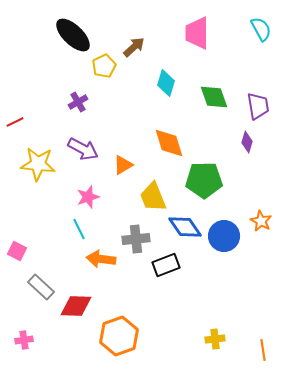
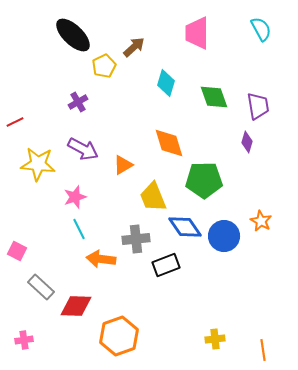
pink star: moved 13 px left
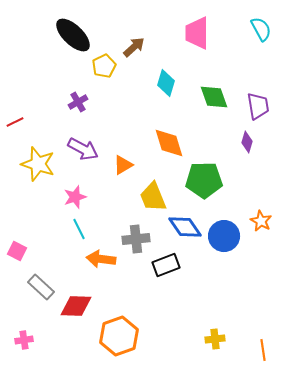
yellow star: rotated 12 degrees clockwise
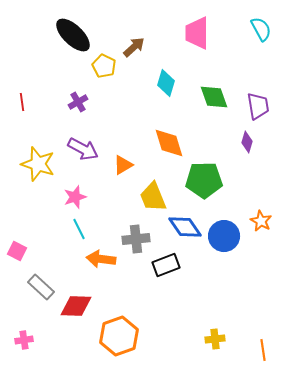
yellow pentagon: rotated 20 degrees counterclockwise
red line: moved 7 px right, 20 px up; rotated 72 degrees counterclockwise
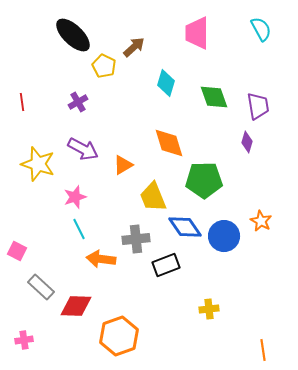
yellow cross: moved 6 px left, 30 px up
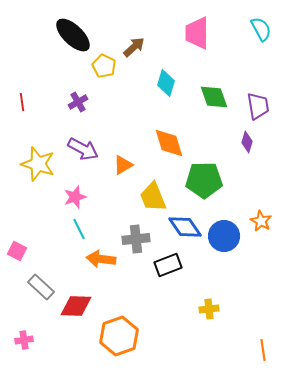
black rectangle: moved 2 px right
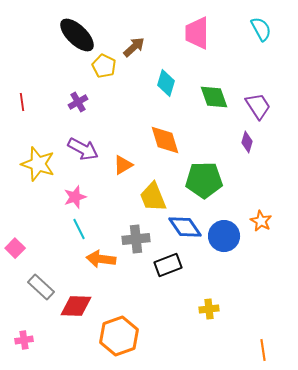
black ellipse: moved 4 px right
purple trapezoid: rotated 24 degrees counterclockwise
orange diamond: moved 4 px left, 3 px up
pink square: moved 2 px left, 3 px up; rotated 18 degrees clockwise
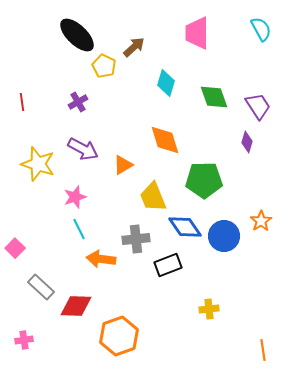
orange star: rotated 10 degrees clockwise
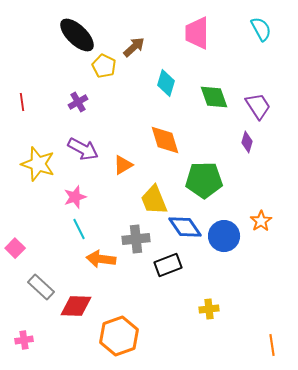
yellow trapezoid: moved 1 px right, 3 px down
orange line: moved 9 px right, 5 px up
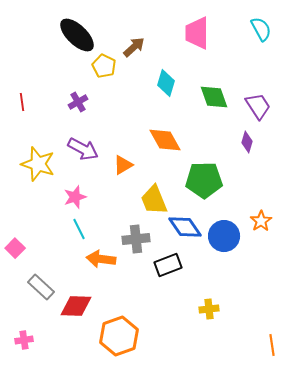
orange diamond: rotated 12 degrees counterclockwise
